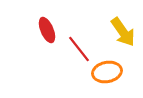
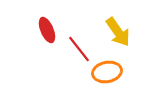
yellow arrow: moved 5 px left
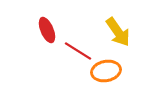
red line: moved 1 px left, 2 px down; rotated 20 degrees counterclockwise
orange ellipse: moved 1 px left, 1 px up
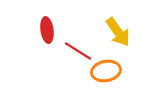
red ellipse: rotated 15 degrees clockwise
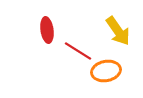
yellow arrow: moved 1 px up
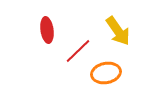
red line: rotated 76 degrees counterclockwise
orange ellipse: moved 2 px down
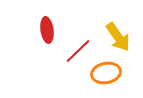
yellow arrow: moved 6 px down
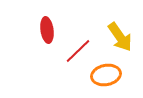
yellow arrow: moved 2 px right
orange ellipse: moved 2 px down
